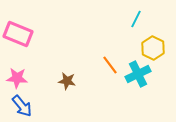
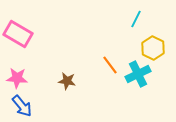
pink rectangle: rotated 8 degrees clockwise
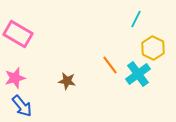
cyan cross: rotated 10 degrees counterclockwise
pink star: moved 2 px left; rotated 20 degrees counterclockwise
